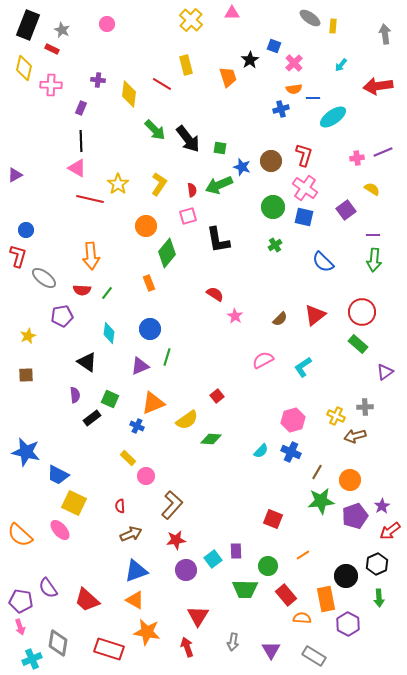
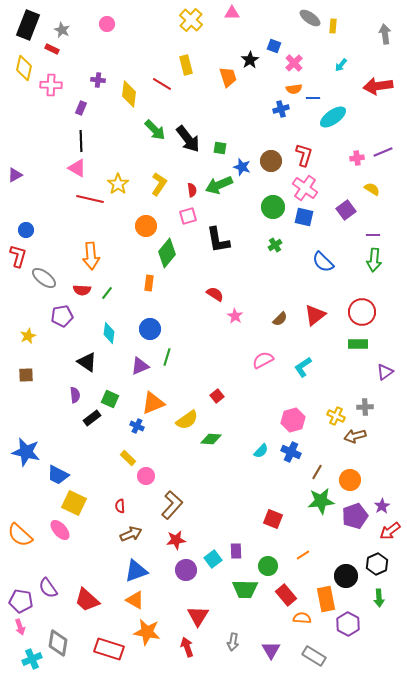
orange rectangle at (149, 283): rotated 28 degrees clockwise
green rectangle at (358, 344): rotated 42 degrees counterclockwise
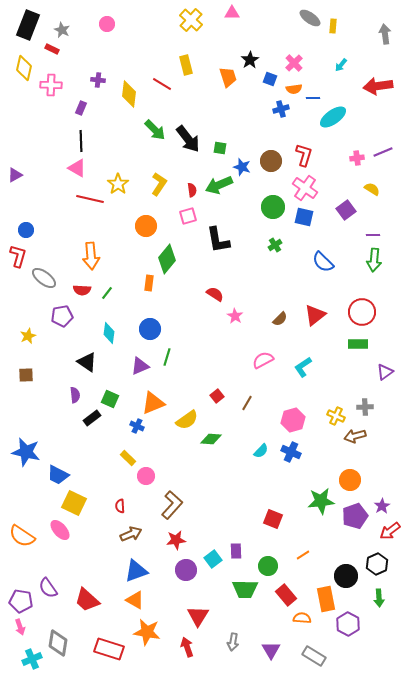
blue square at (274, 46): moved 4 px left, 33 px down
green diamond at (167, 253): moved 6 px down
brown line at (317, 472): moved 70 px left, 69 px up
orange semicircle at (20, 535): moved 2 px right, 1 px down; rotated 8 degrees counterclockwise
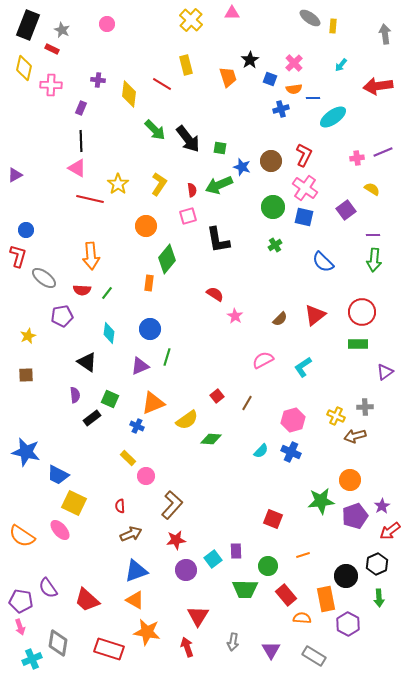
red L-shape at (304, 155): rotated 10 degrees clockwise
orange line at (303, 555): rotated 16 degrees clockwise
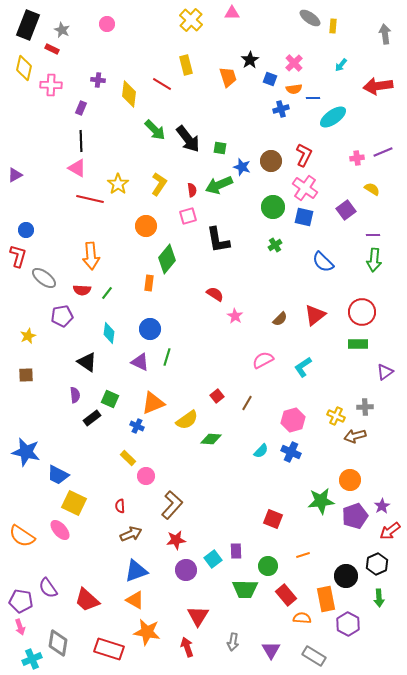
purple triangle at (140, 366): moved 4 px up; rotated 48 degrees clockwise
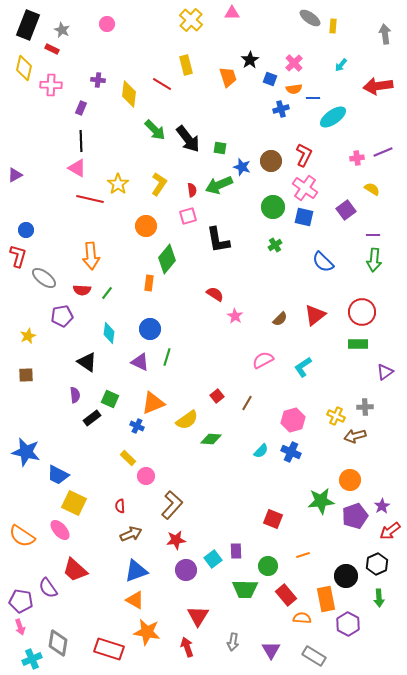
red trapezoid at (87, 600): moved 12 px left, 30 px up
